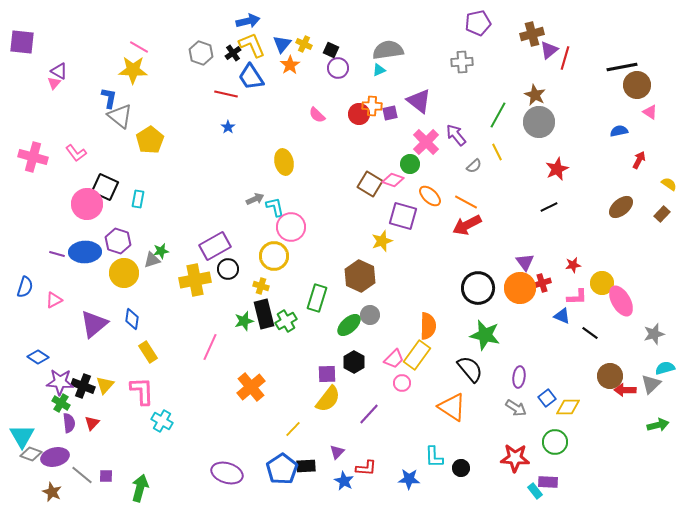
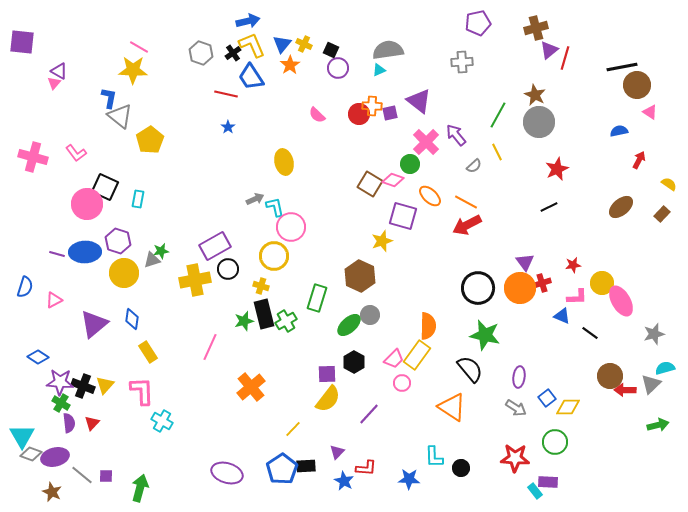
brown cross at (532, 34): moved 4 px right, 6 px up
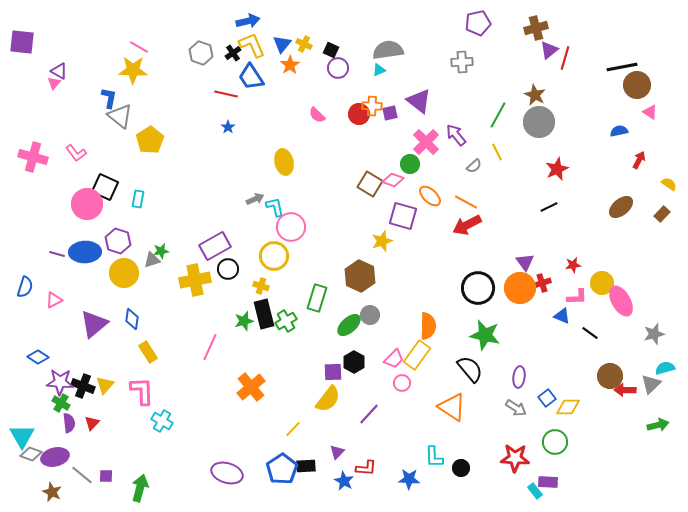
purple square at (327, 374): moved 6 px right, 2 px up
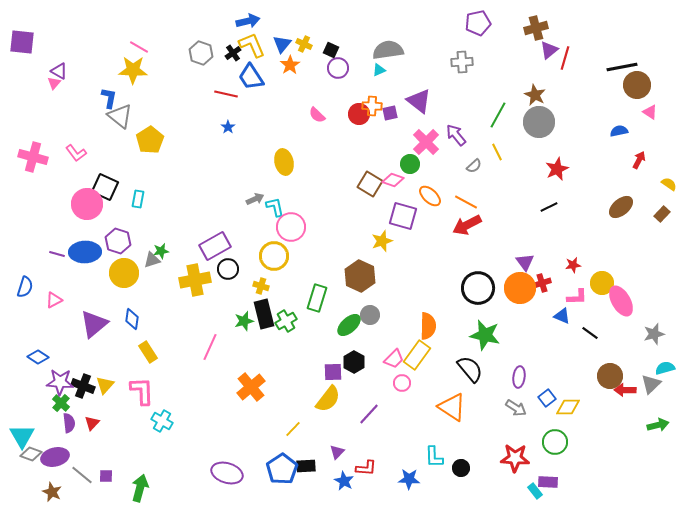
green cross at (61, 403): rotated 12 degrees clockwise
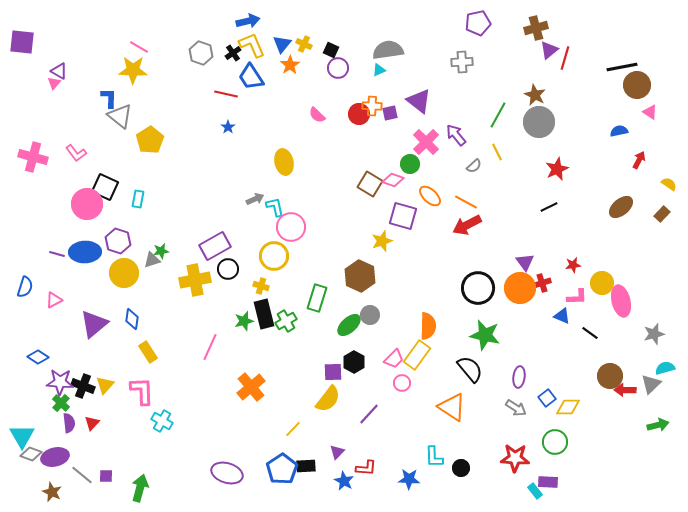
blue L-shape at (109, 98): rotated 10 degrees counterclockwise
pink ellipse at (621, 301): rotated 16 degrees clockwise
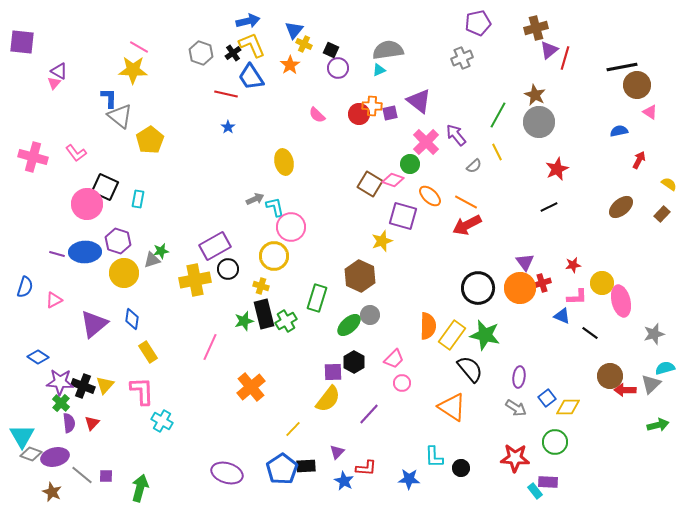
blue triangle at (282, 44): moved 12 px right, 14 px up
gray cross at (462, 62): moved 4 px up; rotated 20 degrees counterclockwise
yellow rectangle at (417, 355): moved 35 px right, 20 px up
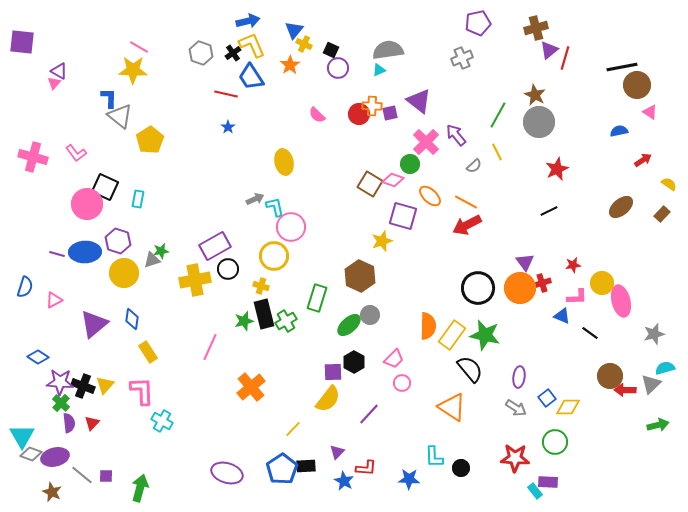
red arrow at (639, 160): moved 4 px right; rotated 30 degrees clockwise
black line at (549, 207): moved 4 px down
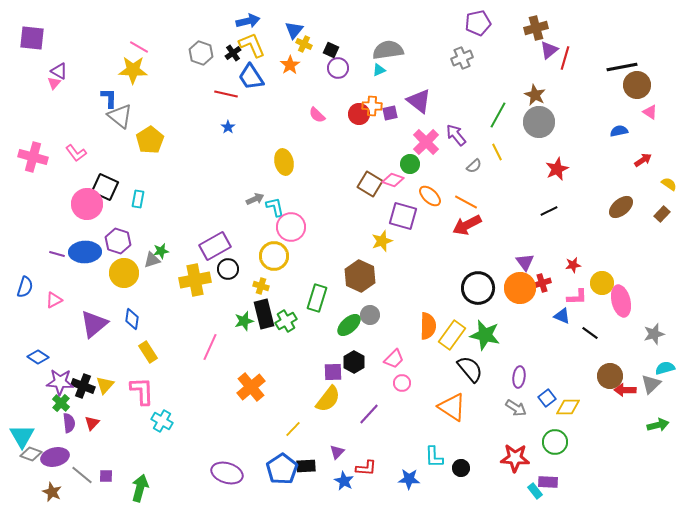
purple square at (22, 42): moved 10 px right, 4 px up
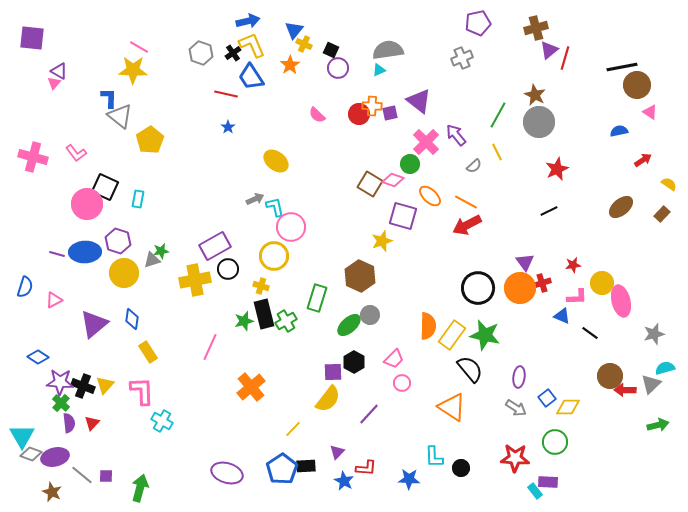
yellow ellipse at (284, 162): moved 8 px left, 1 px up; rotated 40 degrees counterclockwise
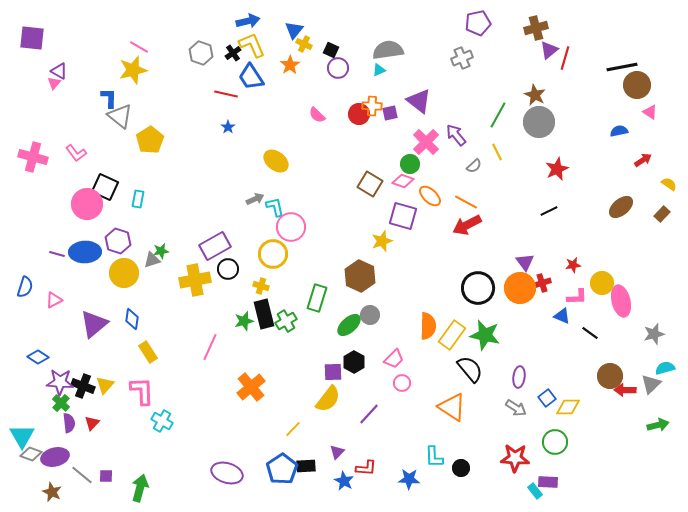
yellow star at (133, 70): rotated 16 degrees counterclockwise
pink diamond at (393, 180): moved 10 px right, 1 px down
yellow circle at (274, 256): moved 1 px left, 2 px up
